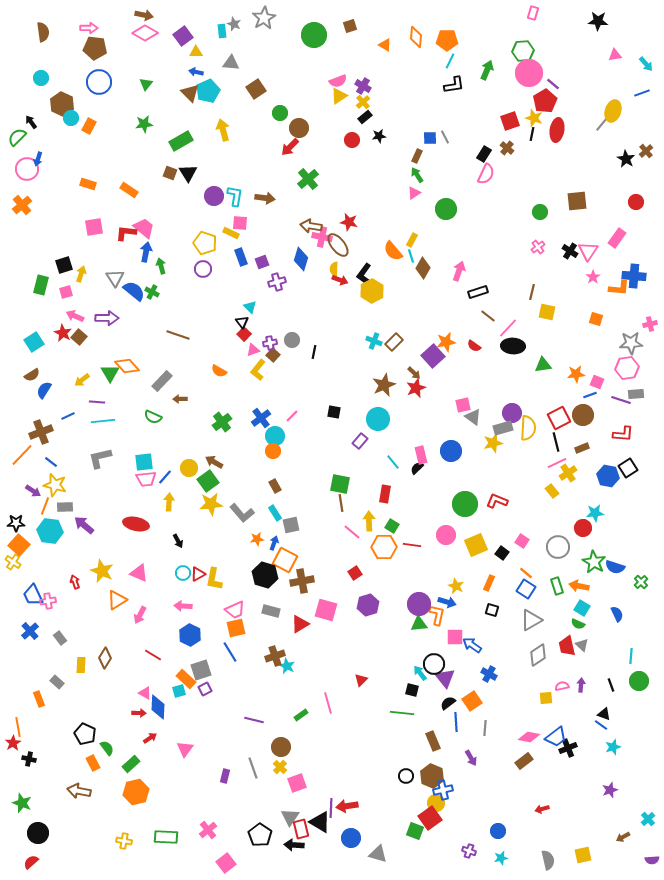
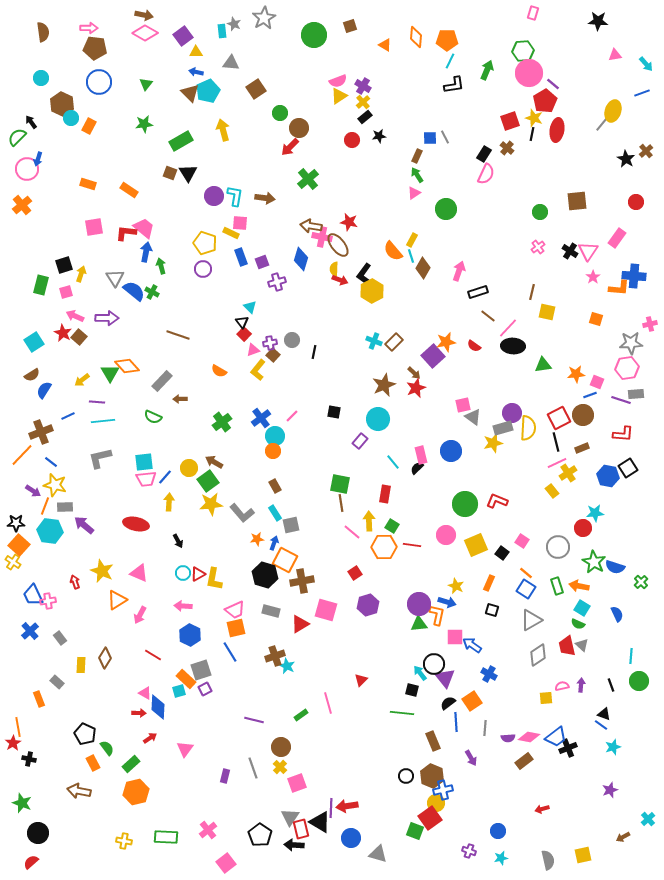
purple semicircle at (652, 860): moved 144 px left, 122 px up
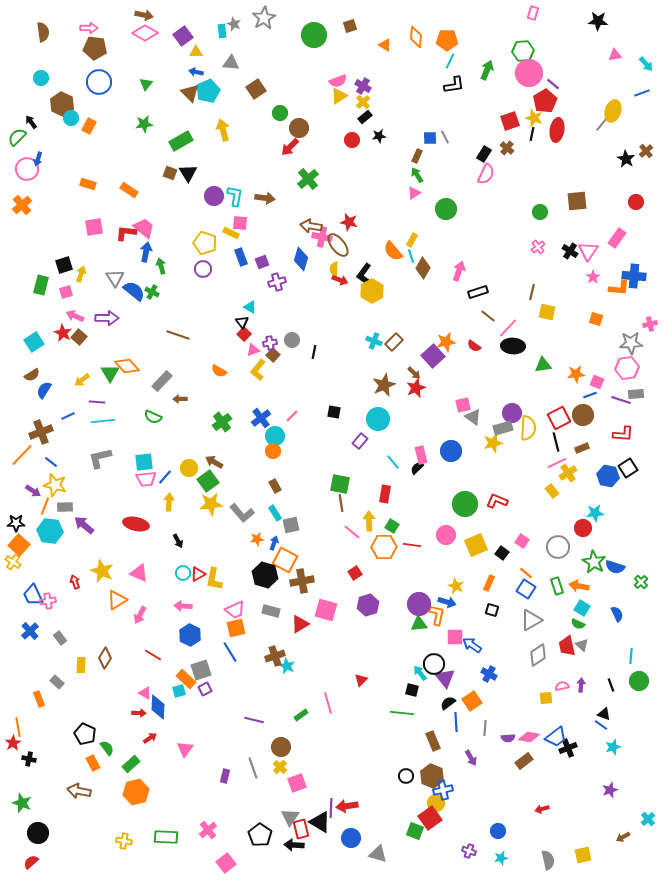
cyan triangle at (250, 307): rotated 16 degrees counterclockwise
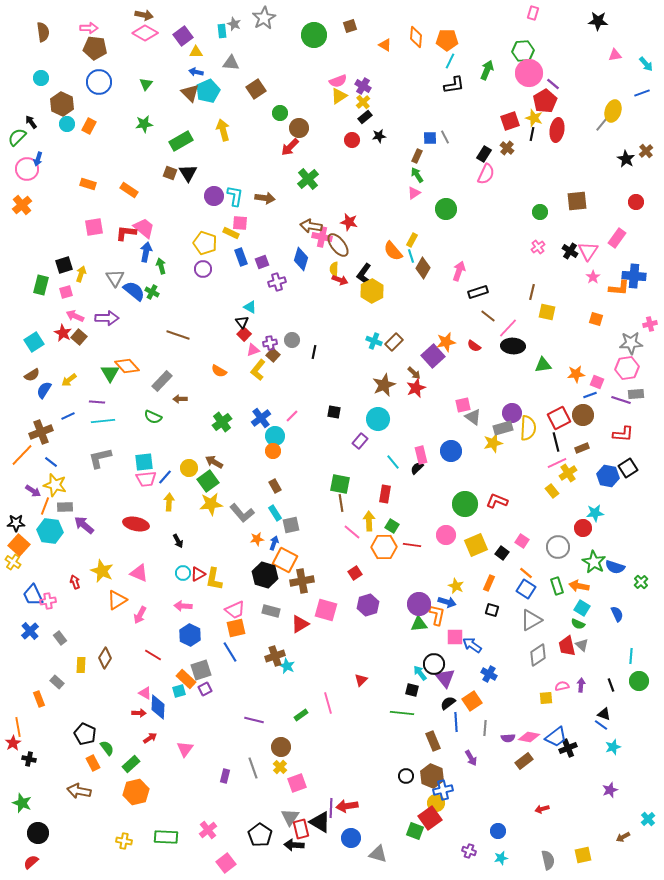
cyan circle at (71, 118): moved 4 px left, 6 px down
yellow arrow at (82, 380): moved 13 px left
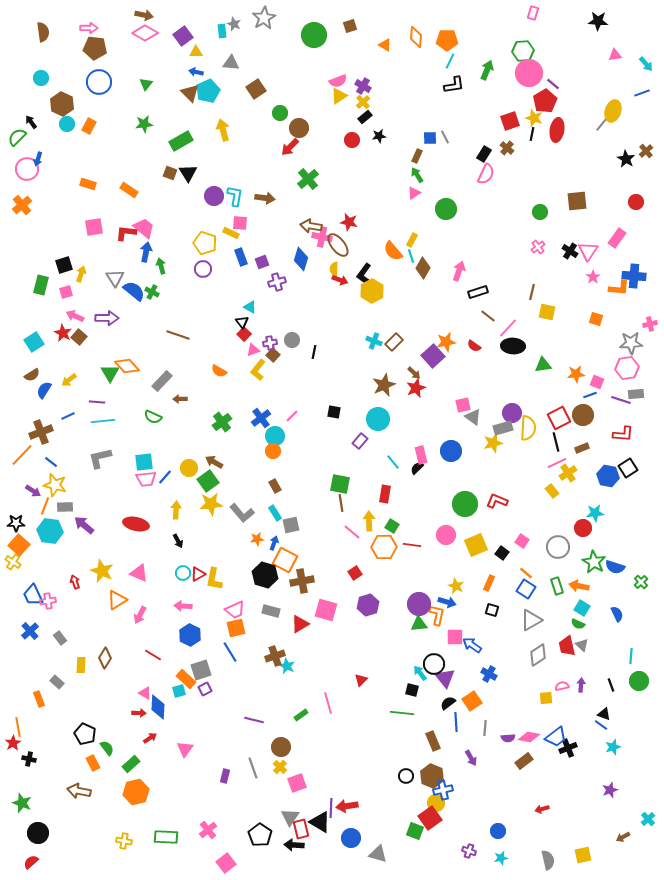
yellow arrow at (169, 502): moved 7 px right, 8 px down
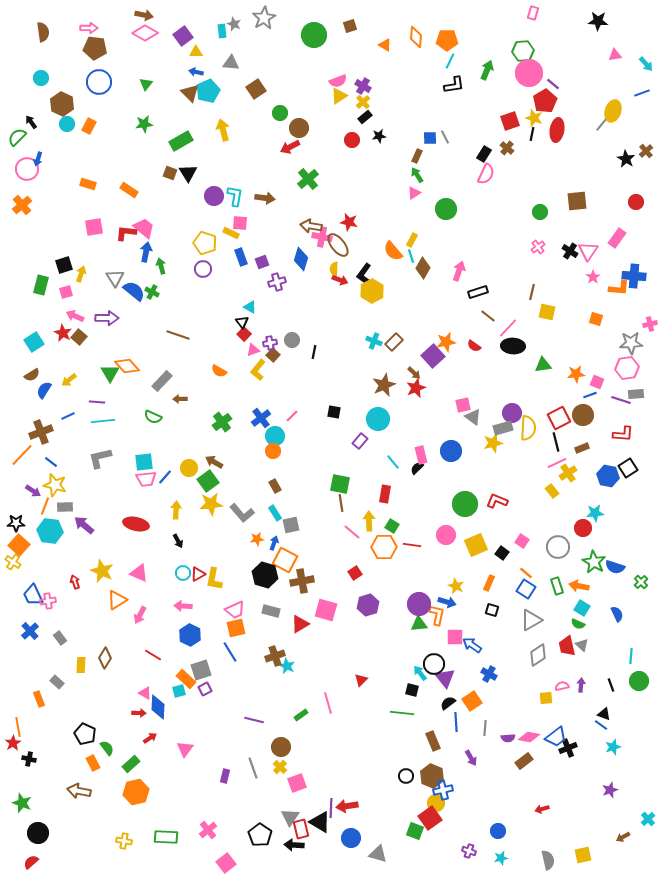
red arrow at (290, 147): rotated 18 degrees clockwise
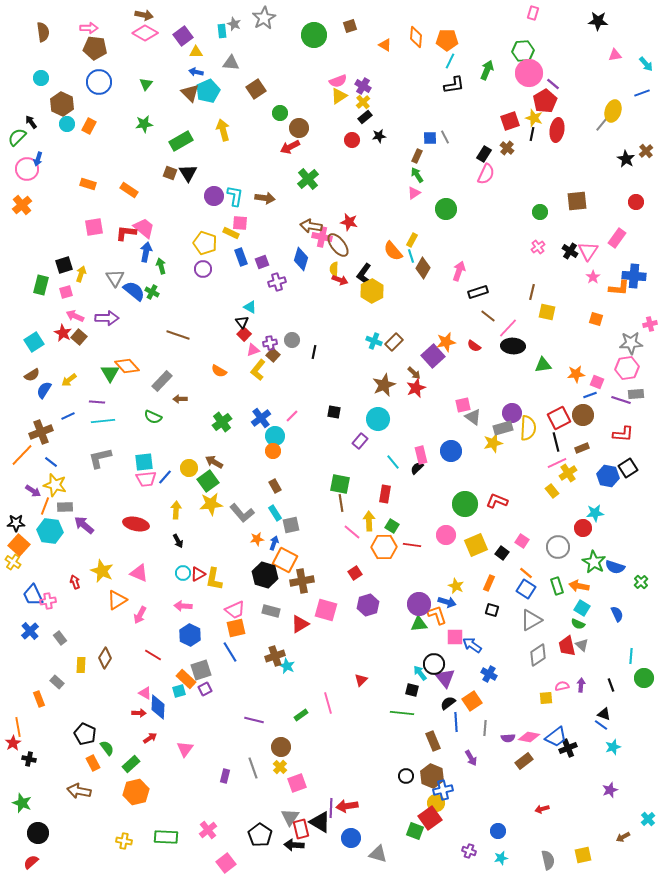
orange L-shape at (437, 615): rotated 30 degrees counterclockwise
green circle at (639, 681): moved 5 px right, 3 px up
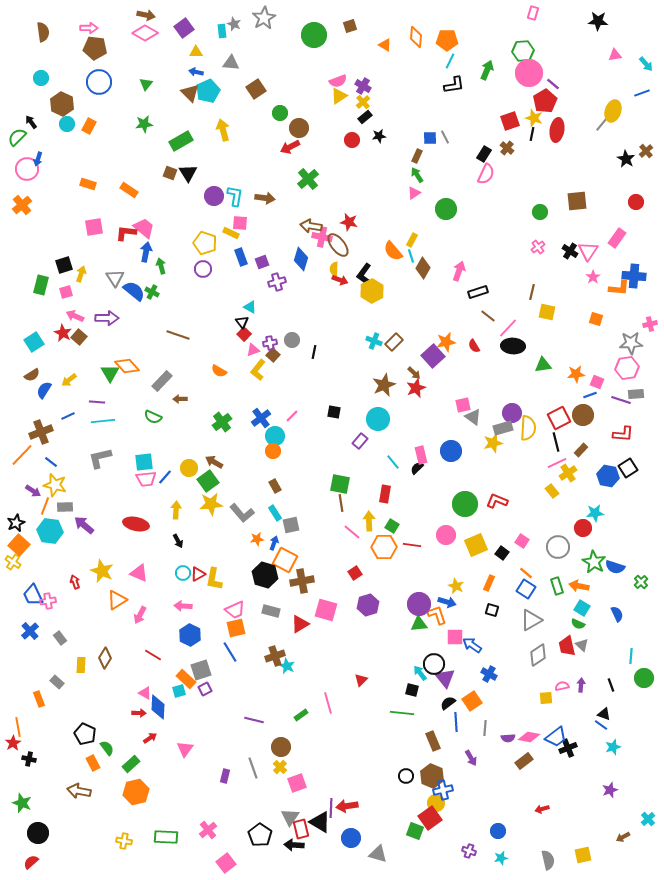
brown arrow at (144, 15): moved 2 px right
purple square at (183, 36): moved 1 px right, 8 px up
red semicircle at (474, 346): rotated 24 degrees clockwise
brown rectangle at (582, 448): moved 1 px left, 2 px down; rotated 24 degrees counterclockwise
black star at (16, 523): rotated 24 degrees counterclockwise
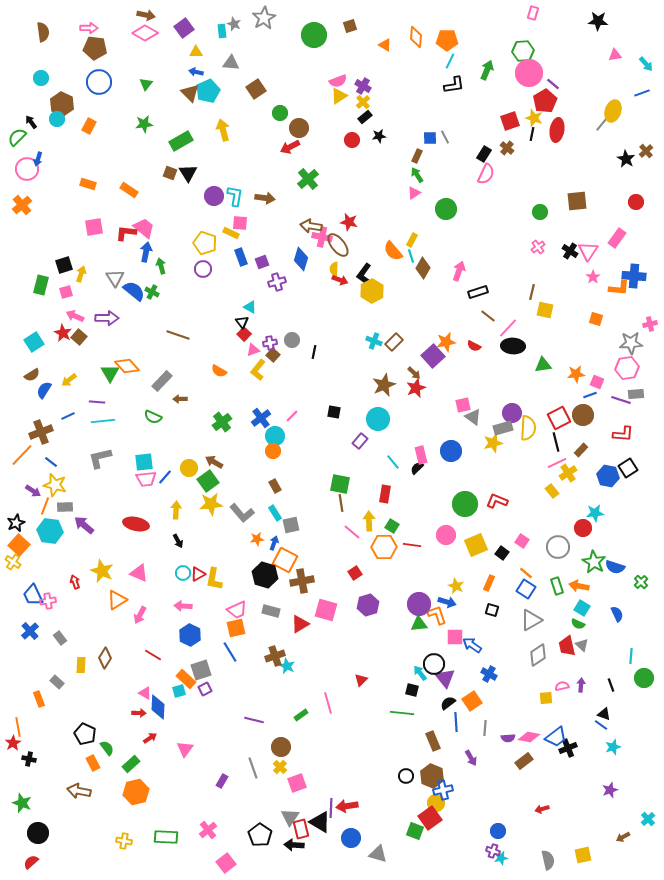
cyan circle at (67, 124): moved 10 px left, 5 px up
yellow square at (547, 312): moved 2 px left, 2 px up
red semicircle at (474, 346): rotated 32 degrees counterclockwise
pink trapezoid at (235, 610): moved 2 px right
purple rectangle at (225, 776): moved 3 px left, 5 px down; rotated 16 degrees clockwise
purple cross at (469, 851): moved 24 px right
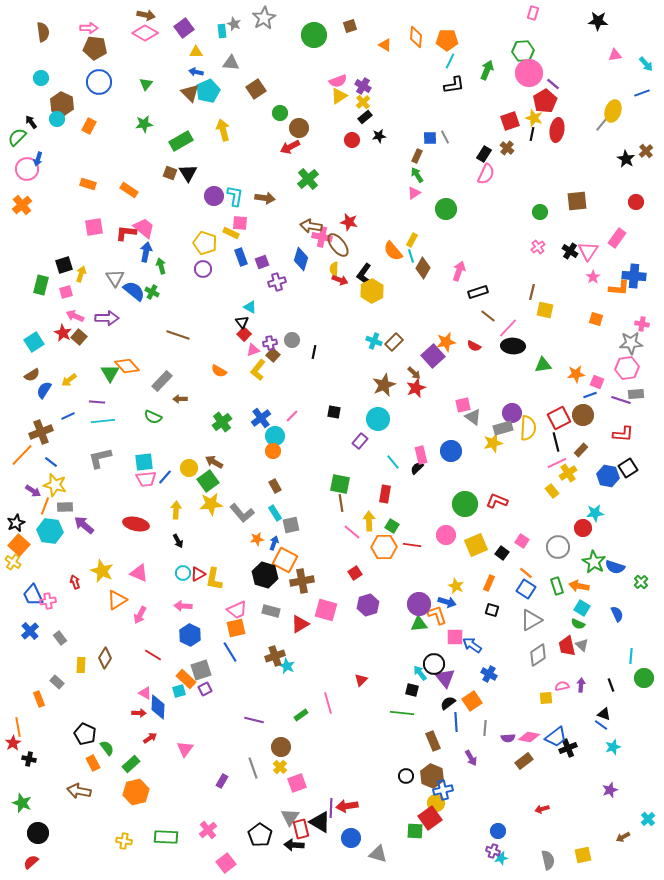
pink cross at (650, 324): moved 8 px left; rotated 24 degrees clockwise
green square at (415, 831): rotated 18 degrees counterclockwise
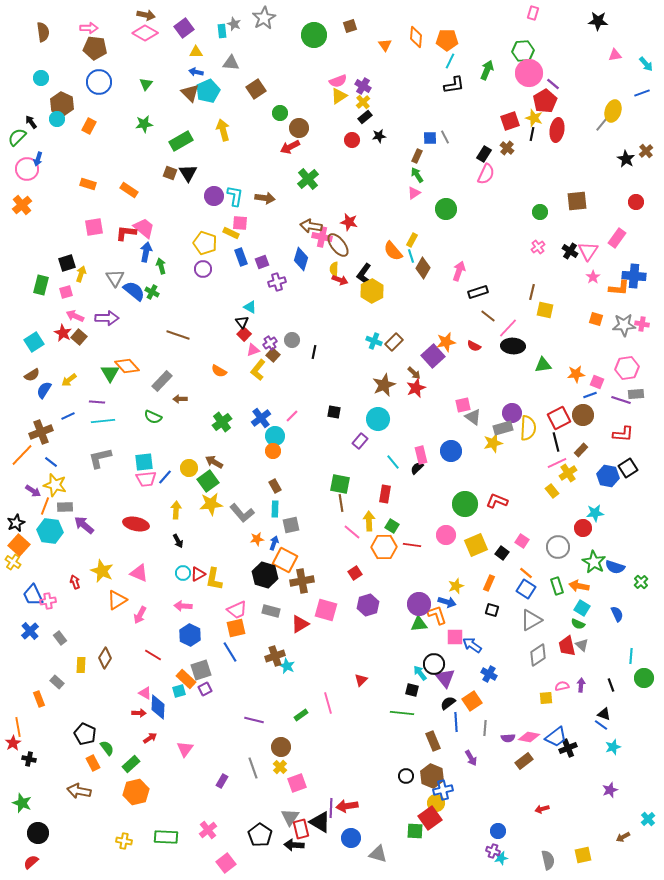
orange triangle at (385, 45): rotated 24 degrees clockwise
black square at (64, 265): moved 3 px right, 2 px up
purple cross at (270, 343): rotated 24 degrees counterclockwise
gray star at (631, 343): moved 7 px left, 18 px up
cyan rectangle at (275, 513): moved 4 px up; rotated 35 degrees clockwise
yellow star at (456, 586): rotated 28 degrees clockwise
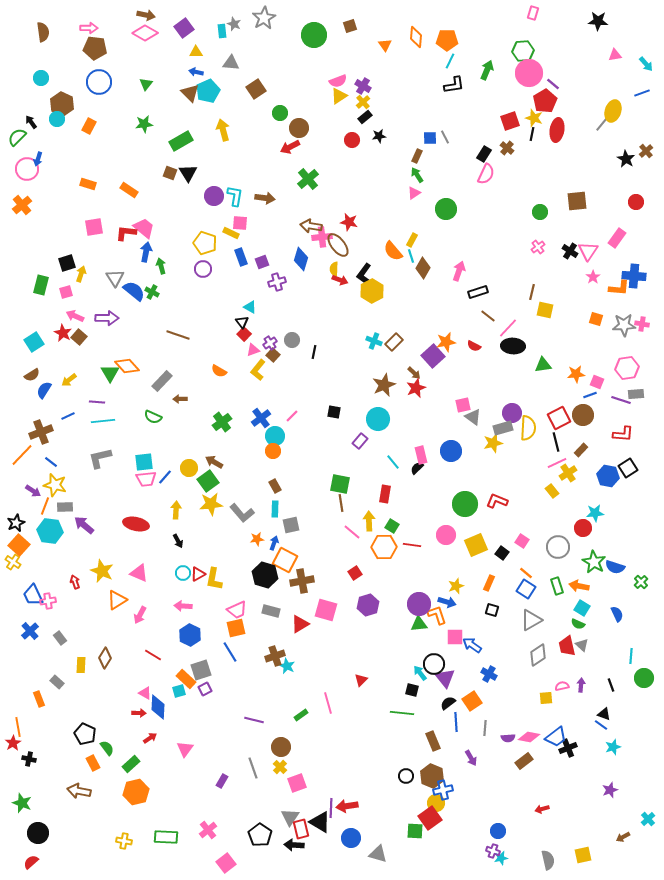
pink cross at (322, 237): rotated 18 degrees counterclockwise
